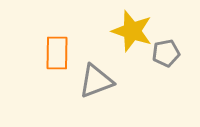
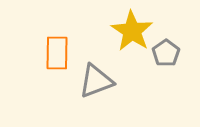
yellow star: rotated 15 degrees clockwise
gray pentagon: rotated 24 degrees counterclockwise
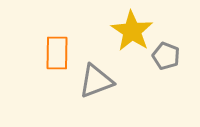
gray pentagon: moved 3 px down; rotated 16 degrees counterclockwise
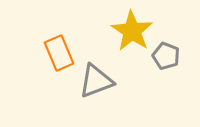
orange rectangle: moved 2 px right; rotated 24 degrees counterclockwise
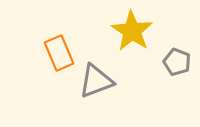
gray pentagon: moved 11 px right, 6 px down
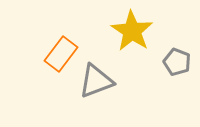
orange rectangle: moved 2 px right, 1 px down; rotated 60 degrees clockwise
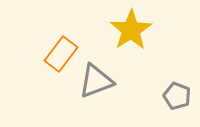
yellow star: moved 1 px left, 1 px up; rotated 6 degrees clockwise
gray pentagon: moved 34 px down
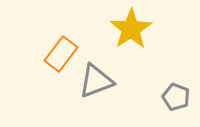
yellow star: moved 1 px up
gray pentagon: moved 1 px left, 1 px down
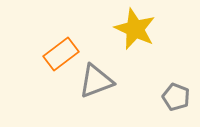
yellow star: moved 4 px right; rotated 15 degrees counterclockwise
orange rectangle: rotated 16 degrees clockwise
